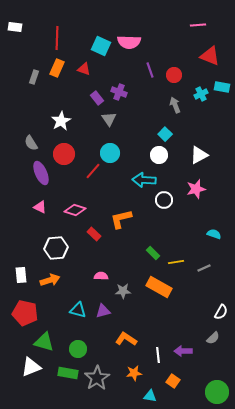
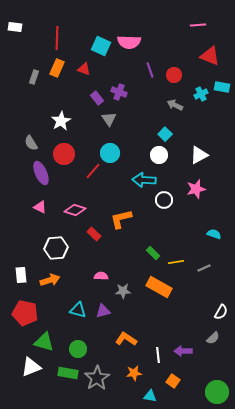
gray arrow at (175, 105): rotated 42 degrees counterclockwise
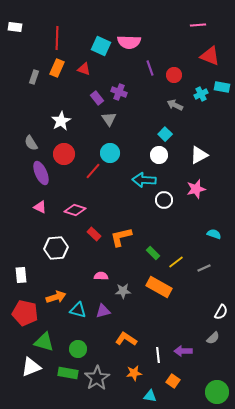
purple line at (150, 70): moved 2 px up
orange L-shape at (121, 219): moved 18 px down
yellow line at (176, 262): rotated 28 degrees counterclockwise
orange arrow at (50, 280): moved 6 px right, 17 px down
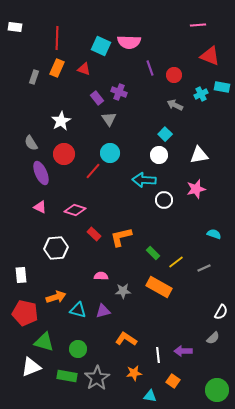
white triangle at (199, 155): rotated 18 degrees clockwise
green rectangle at (68, 373): moved 1 px left, 3 px down
green circle at (217, 392): moved 2 px up
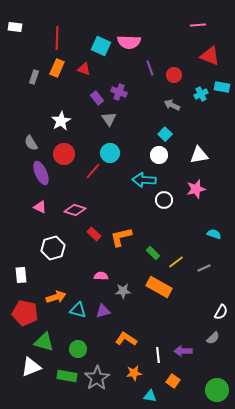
gray arrow at (175, 105): moved 3 px left
white hexagon at (56, 248): moved 3 px left; rotated 10 degrees counterclockwise
